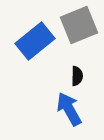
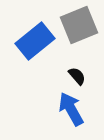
black semicircle: rotated 42 degrees counterclockwise
blue arrow: moved 2 px right
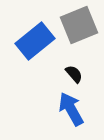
black semicircle: moved 3 px left, 2 px up
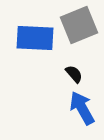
blue rectangle: moved 3 px up; rotated 42 degrees clockwise
blue arrow: moved 11 px right, 1 px up
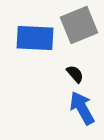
black semicircle: moved 1 px right
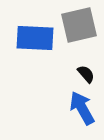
gray square: rotated 9 degrees clockwise
black semicircle: moved 11 px right
